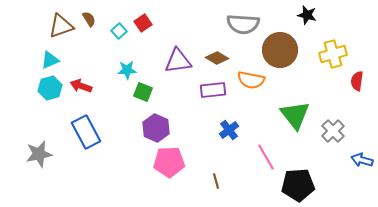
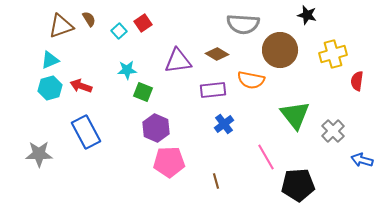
brown diamond: moved 4 px up
blue cross: moved 5 px left, 6 px up
gray star: rotated 12 degrees clockwise
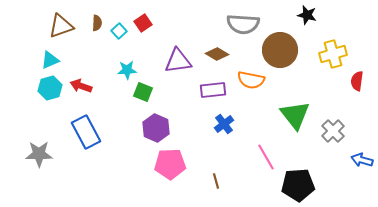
brown semicircle: moved 8 px right, 4 px down; rotated 35 degrees clockwise
pink pentagon: moved 1 px right, 2 px down
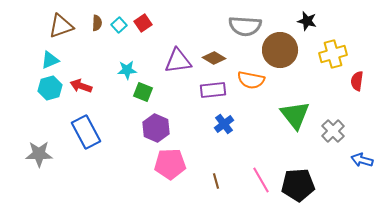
black star: moved 6 px down
gray semicircle: moved 2 px right, 2 px down
cyan square: moved 6 px up
brown diamond: moved 3 px left, 4 px down
pink line: moved 5 px left, 23 px down
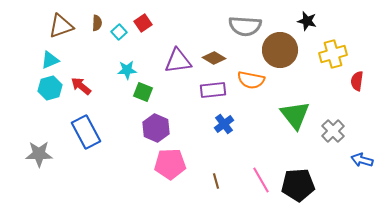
cyan square: moved 7 px down
red arrow: rotated 20 degrees clockwise
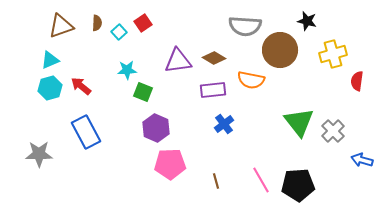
green triangle: moved 4 px right, 7 px down
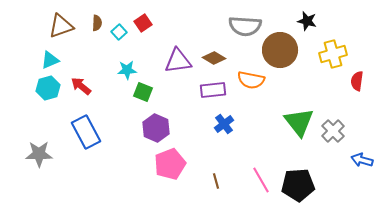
cyan hexagon: moved 2 px left
pink pentagon: rotated 20 degrees counterclockwise
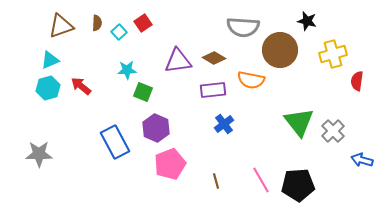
gray semicircle: moved 2 px left, 1 px down
blue rectangle: moved 29 px right, 10 px down
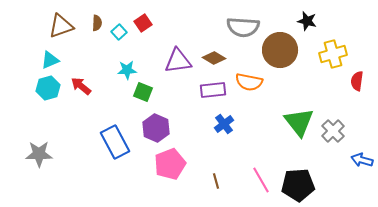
orange semicircle: moved 2 px left, 2 px down
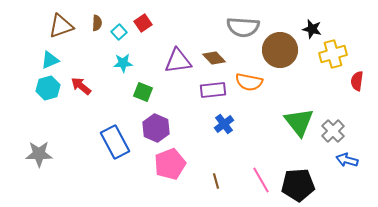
black star: moved 5 px right, 8 px down
brown diamond: rotated 15 degrees clockwise
cyan star: moved 4 px left, 7 px up
blue arrow: moved 15 px left
